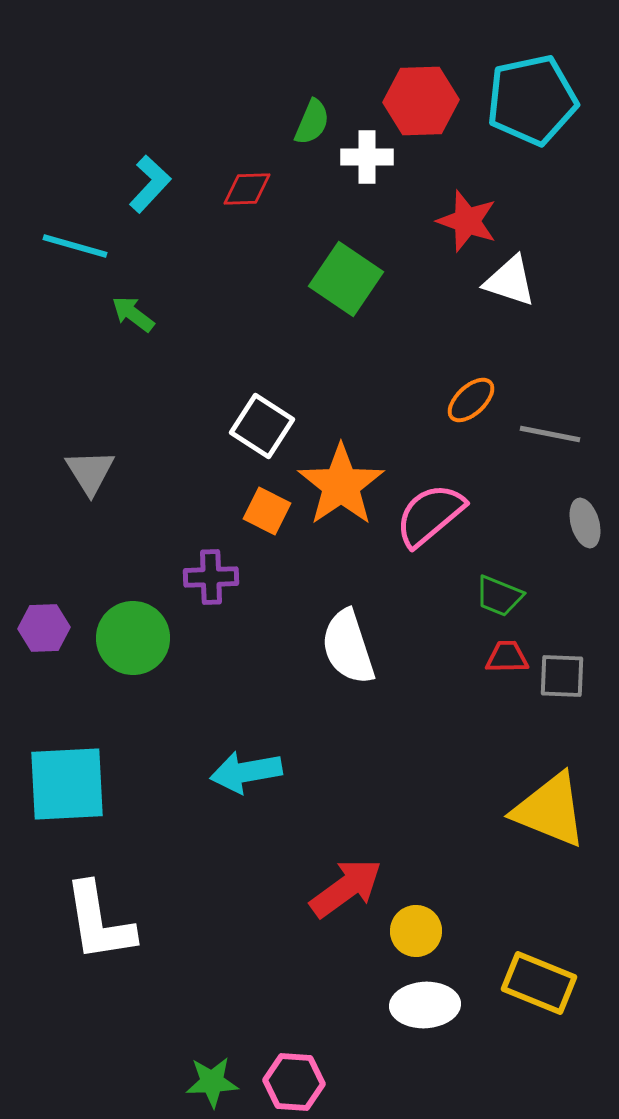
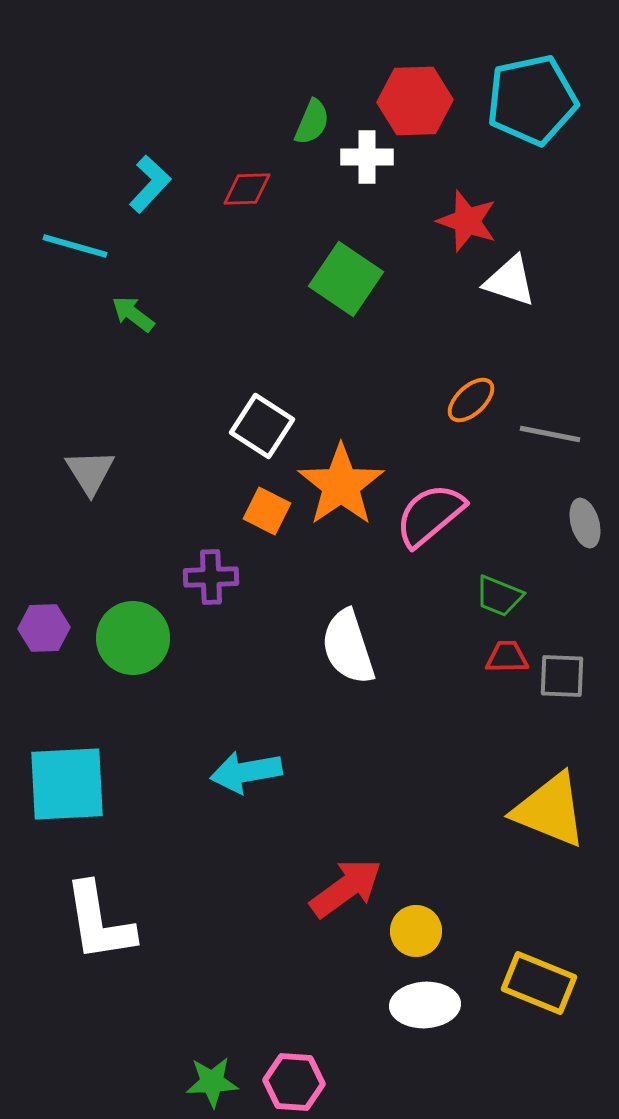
red hexagon: moved 6 px left
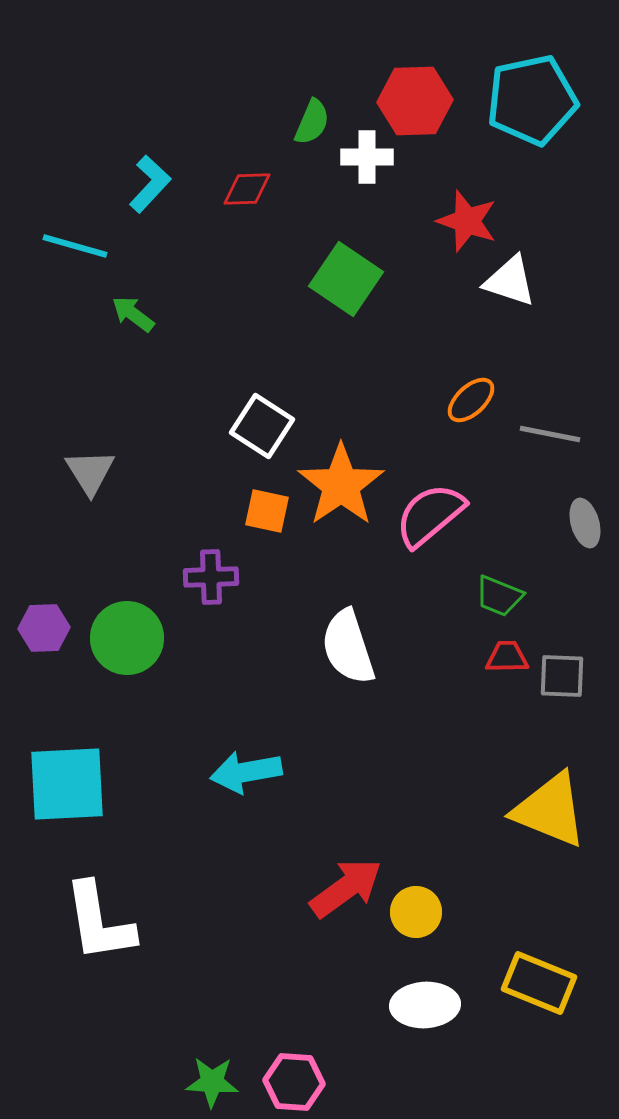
orange square: rotated 15 degrees counterclockwise
green circle: moved 6 px left
yellow circle: moved 19 px up
green star: rotated 6 degrees clockwise
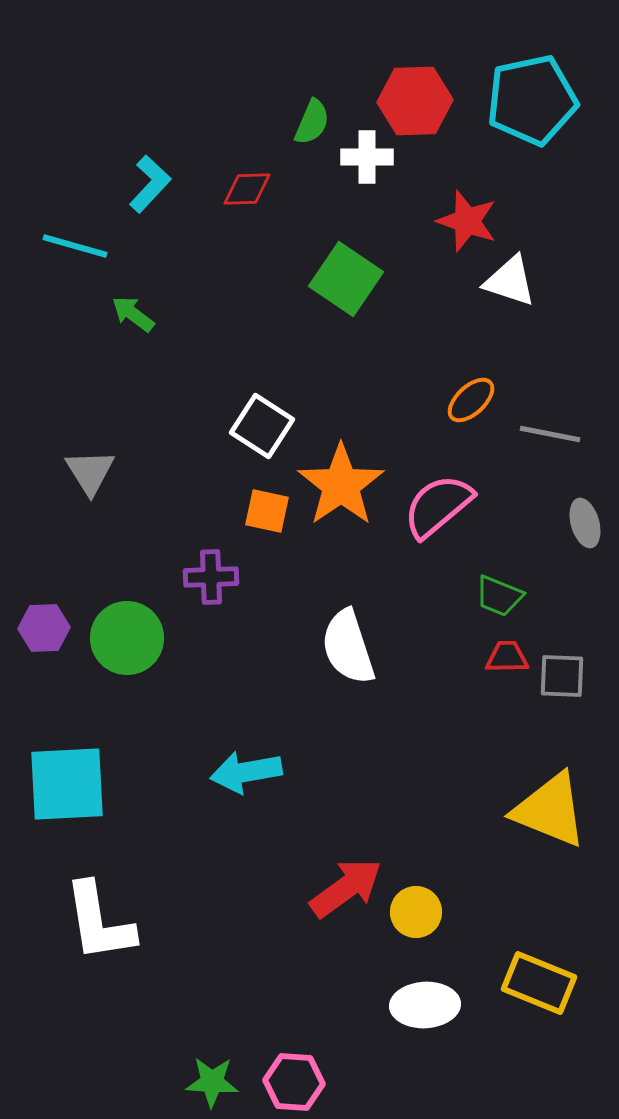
pink semicircle: moved 8 px right, 9 px up
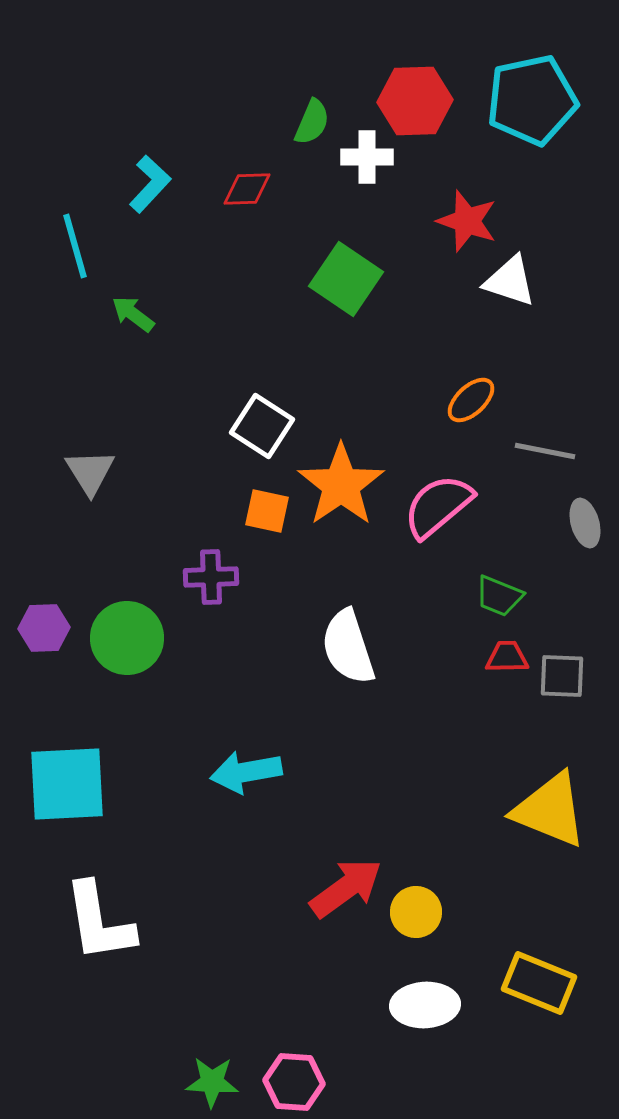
cyan line: rotated 58 degrees clockwise
gray line: moved 5 px left, 17 px down
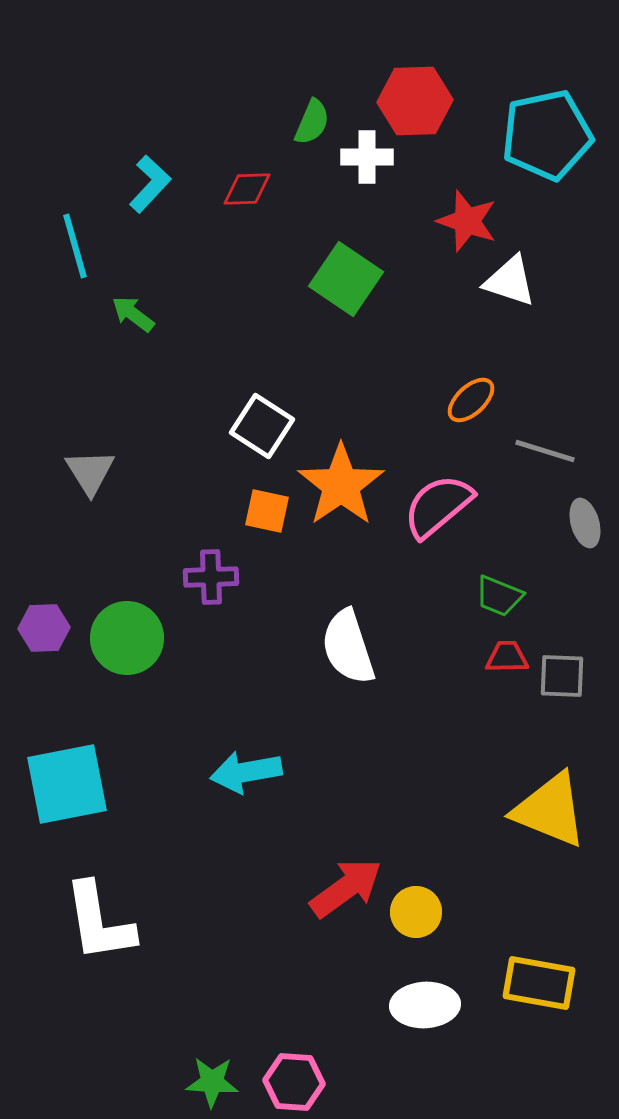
cyan pentagon: moved 15 px right, 35 px down
gray line: rotated 6 degrees clockwise
cyan square: rotated 8 degrees counterclockwise
yellow rectangle: rotated 12 degrees counterclockwise
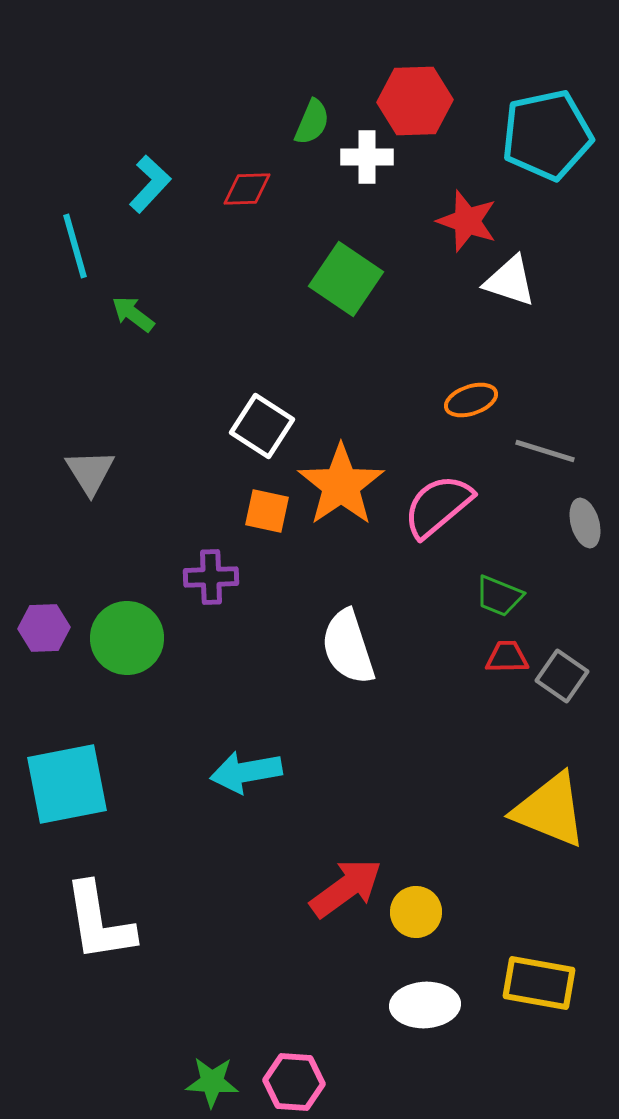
orange ellipse: rotated 24 degrees clockwise
gray square: rotated 33 degrees clockwise
